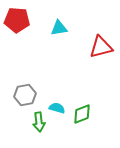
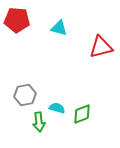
cyan triangle: rotated 24 degrees clockwise
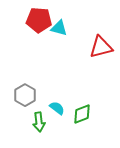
red pentagon: moved 22 px right
gray hexagon: rotated 20 degrees counterclockwise
cyan semicircle: rotated 21 degrees clockwise
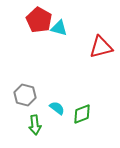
red pentagon: rotated 25 degrees clockwise
gray hexagon: rotated 15 degrees counterclockwise
green arrow: moved 4 px left, 3 px down
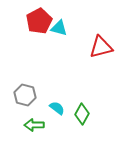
red pentagon: moved 1 px down; rotated 15 degrees clockwise
green diamond: rotated 40 degrees counterclockwise
green arrow: moved 1 px left; rotated 96 degrees clockwise
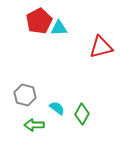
cyan triangle: rotated 18 degrees counterclockwise
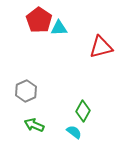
red pentagon: moved 1 px up; rotated 10 degrees counterclockwise
gray hexagon: moved 1 px right, 4 px up; rotated 20 degrees clockwise
cyan semicircle: moved 17 px right, 24 px down
green diamond: moved 1 px right, 3 px up
green arrow: rotated 24 degrees clockwise
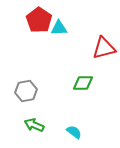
red triangle: moved 3 px right, 1 px down
gray hexagon: rotated 15 degrees clockwise
green diamond: moved 28 px up; rotated 60 degrees clockwise
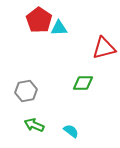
cyan semicircle: moved 3 px left, 1 px up
